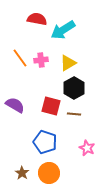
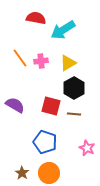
red semicircle: moved 1 px left, 1 px up
pink cross: moved 1 px down
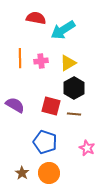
orange line: rotated 36 degrees clockwise
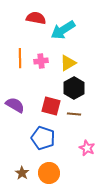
blue pentagon: moved 2 px left, 4 px up
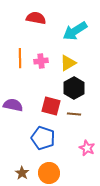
cyan arrow: moved 12 px right, 1 px down
purple semicircle: moved 2 px left; rotated 18 degrees counterclockwise
